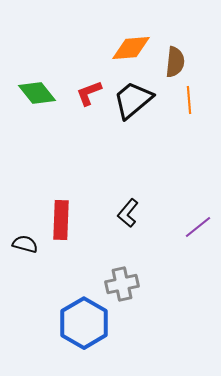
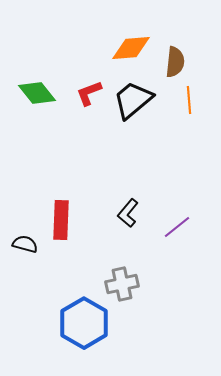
purple line: moved 21 px left
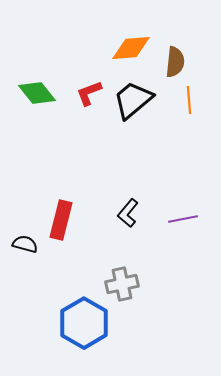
red rectangle: rotated 12 degrees clockwise
purple line: moved 6 px right, 8 px up; rotated 28 degrees clockwise
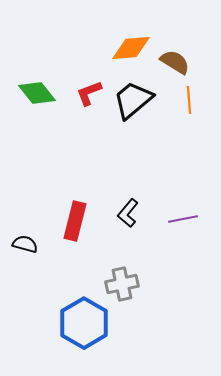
brown semicircle: rotated 64 degrees counterclockwise
red rectangle: moved 14 px right, 1 px down
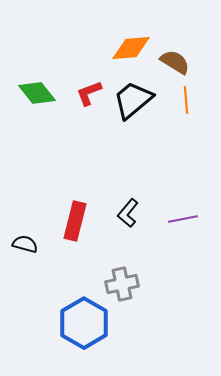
orange line: moved 3 px left
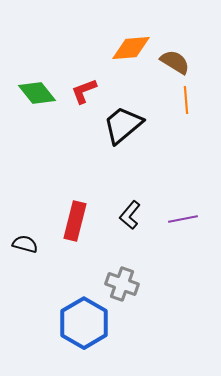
red L-shape: moved 5 px left, 2 px up
black trapezoid: moved 10 px left, 25 px down
black L-shape: moved 2 px right, 2 px down
gray cross: rotated 32 degrees clockwise
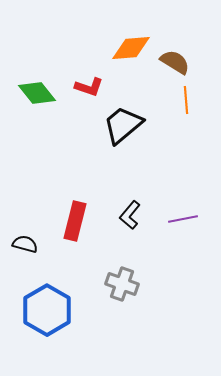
red L-shape: moved 5 px right, 4 px up; rotated 140 degrees counterclockwise
blue hexagon: moved 37 px left, 13 px up
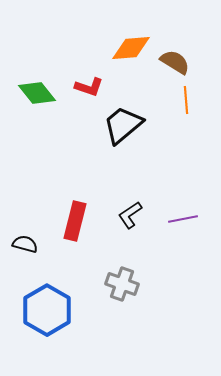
black L-shape: rotated 16 degrees clockwise
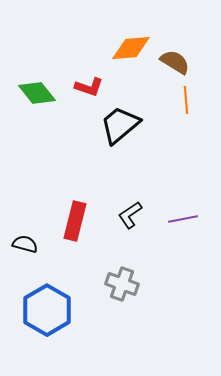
black trapezoid: moved 3 px left
